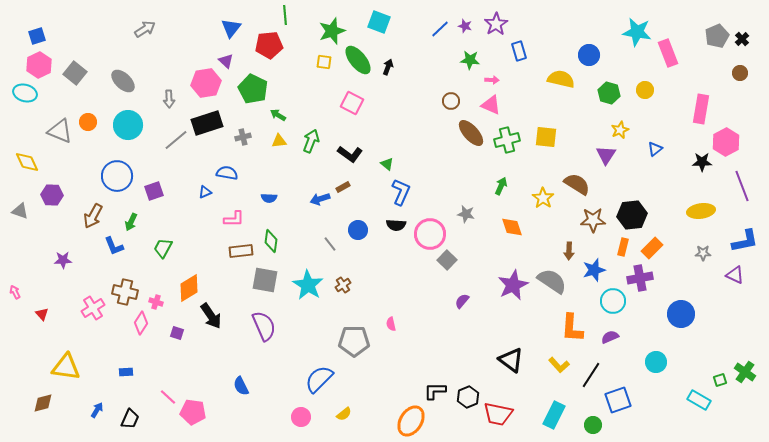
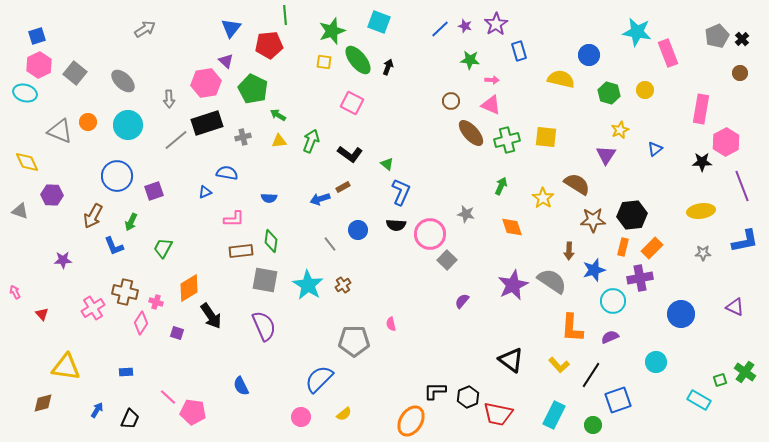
purple triangle at (735, 275): moved 32 px down
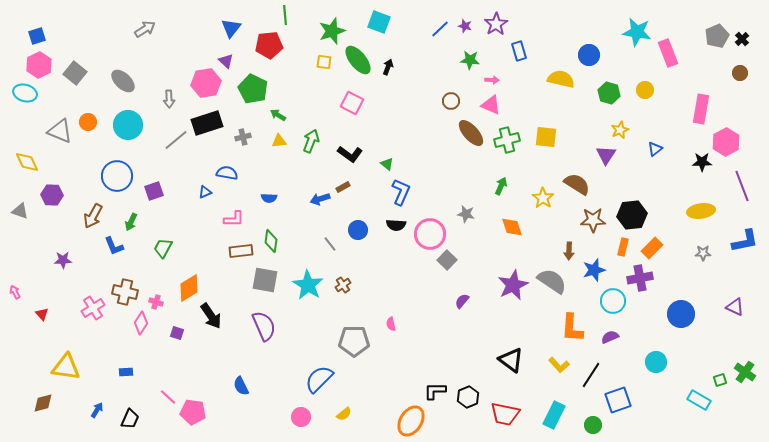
red trapezoid at (498, 414): moved 7 px right
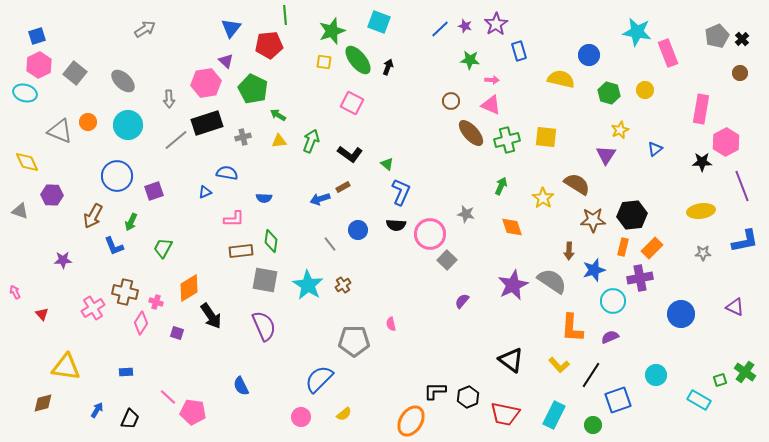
blue semicircle at (269, 198): moved 5 px left
cyan circle at (656, 362): moved 13 px down
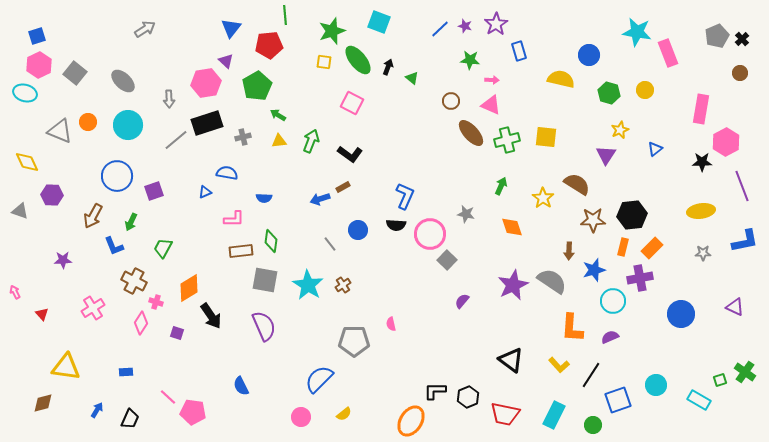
green pentagon at (253, 89): moved 4 px right, 3 px up; rotated 16 degrees clockwise
green triangle at (387, 164): moved 25 px right, 86 px up
blue L-shape at (401, 192): moved 4 px right, 4 px down
brown cross at (125, 292): moved 9 px right, 11 px up; rotated 15 degrees clockwise
cyan circle at (656, 375): moved 10 px down
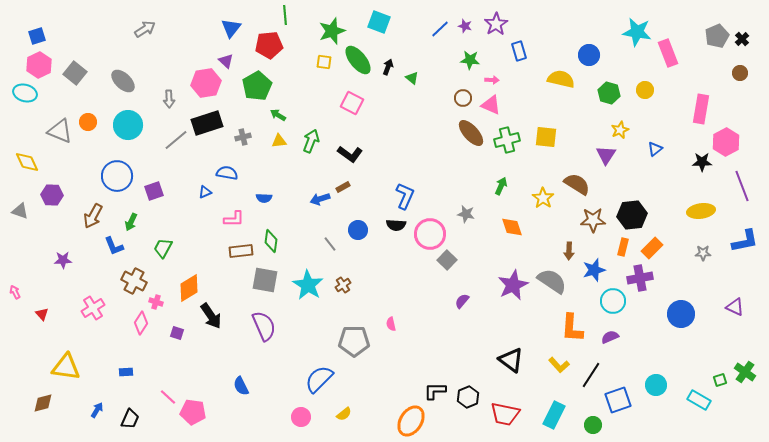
brown circle at (451, 101): moved 12 px right, 3 px up
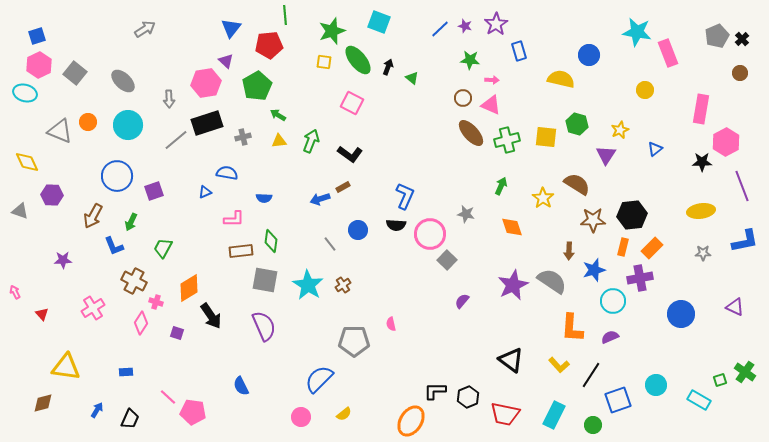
green hexagon at (609, 93): moved 32 px left, 31 px down
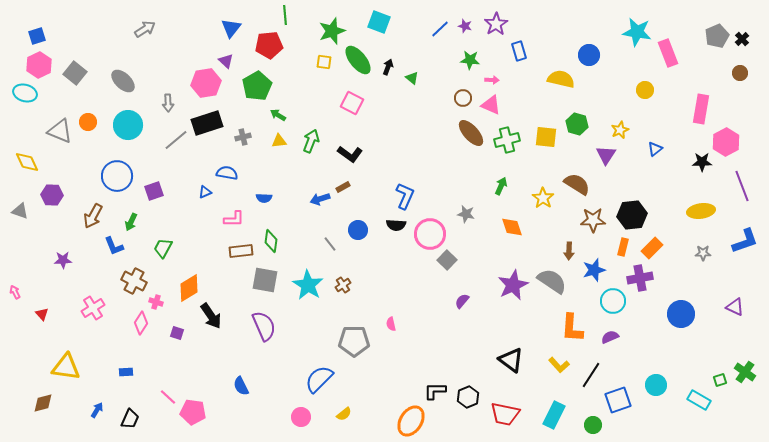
gray arrow at (169, 99): moved 1 px left, 4 px down
blue L-shape at (745, 241): rotated 8 degrees counterclockwise
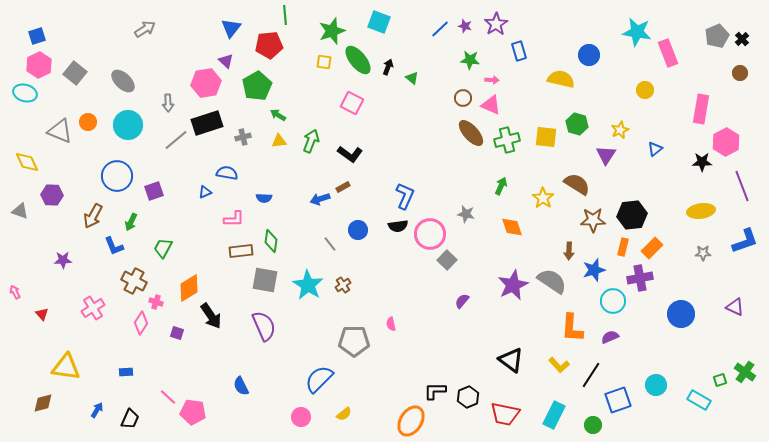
black semicircle at (396, 225): moved 2 px right, 1 px down; rotated 12 degrees counterclockwise
